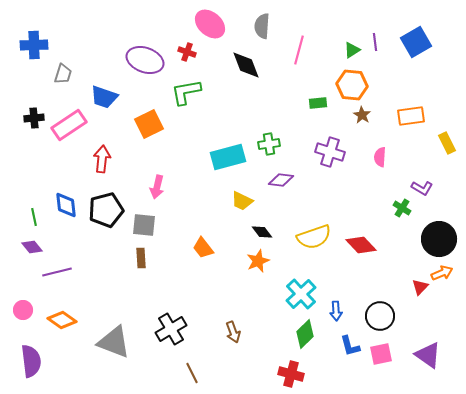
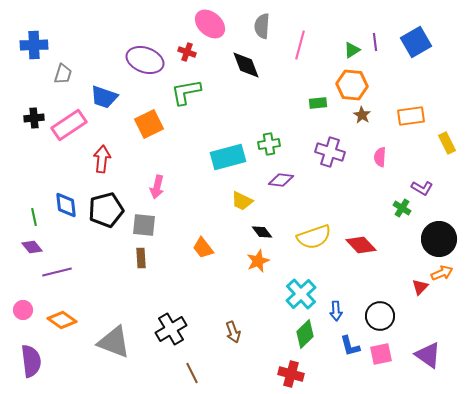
pink line at (299, 50): moved 1 px right, 5 px up
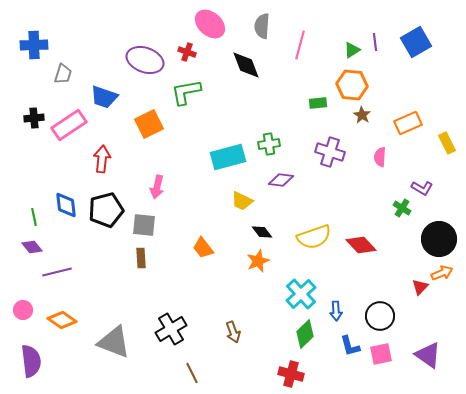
orange rectangle at (411, 116): moved 3 px left, 7 px down; rotated 16 degrees counterclockwise
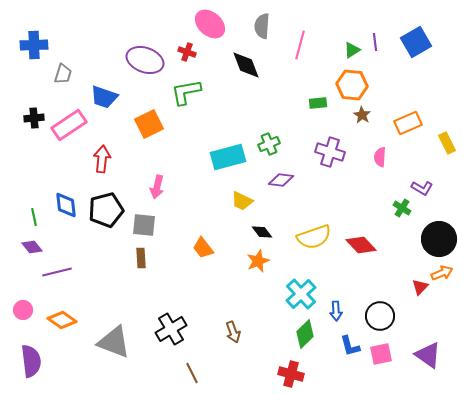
green cross at (269, 144): rotated 15 degrees counterclockwise
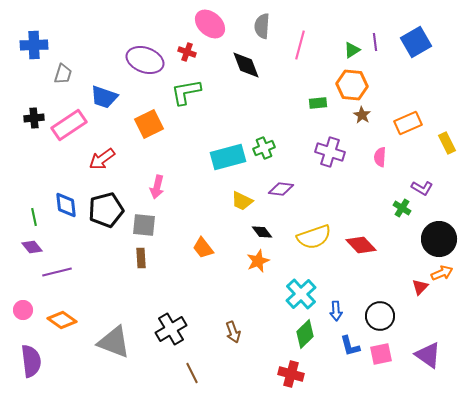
green cross at (269, 144): moved 5 px left, 4 px down
red arrow at (102, 159): rotated 132 degrees counterclockwise
purple diamond at (281, 180): moved 9 px down
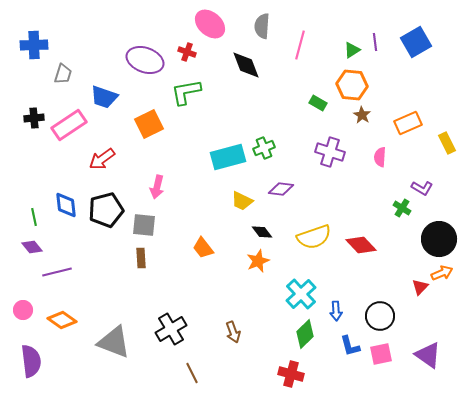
green rectangle at (318, 103): rotated 36 degrees clockwise
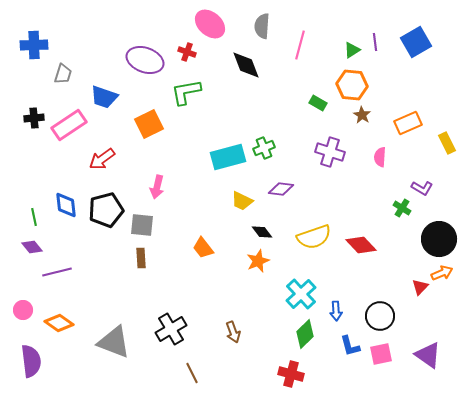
gray square at (144, 225): moved 2 px left
orange diamond at (62, 320): moved 3 px left, 3 px down
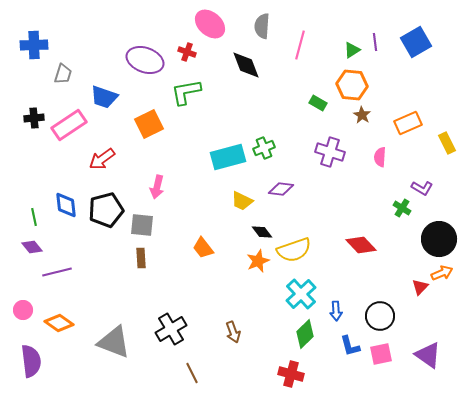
yellow semicircle at (314, 237): moved 20 px left, 13 px down
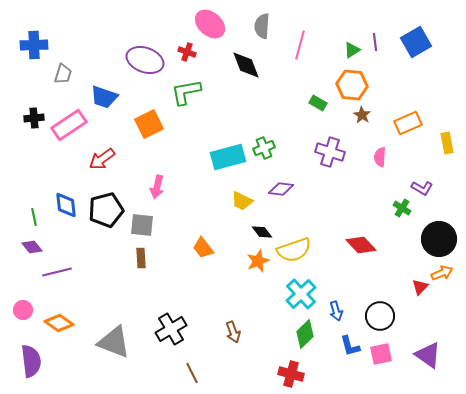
yellow rectangle at (447, 143): rotated 15 degrees clockwise
blue arrow at (336, 311): rotated 12 degrees counterclockwise
